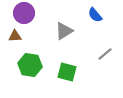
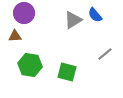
gray triangle: moved 9 px right, 11 px up
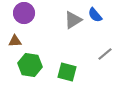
brown triangle: moved 5 px down
